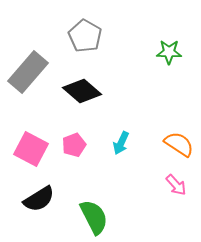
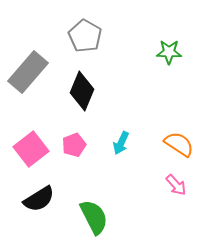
black diamond: rotated 72 degrees clockwise
pink square: rotated 24 degrees clockwise
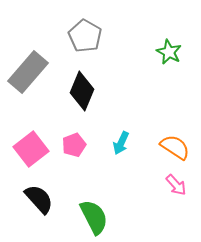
green star: rotated 25 degrees clockwise
orange semicircle: moved 4 px left, 3 px down
black semicircle: rotated 100 degrees counterclockwise
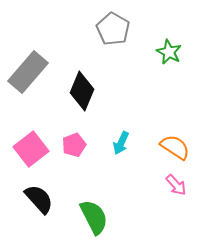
gray pentagon: moved 28 px right, 7 px up
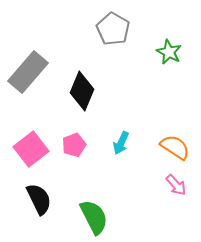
black semicircle: rotated 16 degrees clockwise
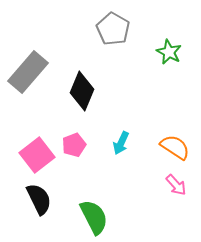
pink square: moved 6 px right, 6 px down
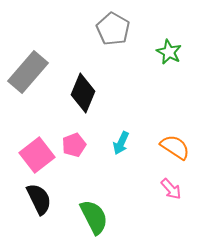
black diamond: moved 1 px right, 2 px down
pink arrow: moved 5 px left, 4 px down
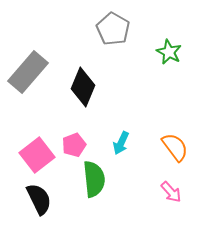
black diamond: moved 6 px up
orange semicircle: rotated 20 degrees clockwise
pink arrow: moved 3 px down
green semicircle: moved 38 px up; rotated 21 degrees clockwise
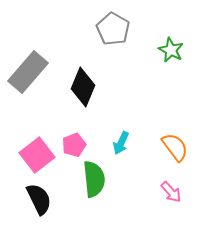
green star: moved 2 px right, 2 px up
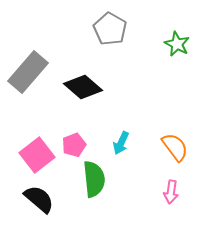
gray pentagon: moved 3 px left
green star: moved 6 px right, 6 px up
black diamond: rotated 72 degrees counterclockwise
pink arrow: rotated 50 degrees clockwise
black semicircle: rotated 24 degrees counterclockwise
